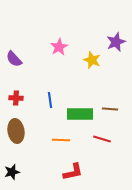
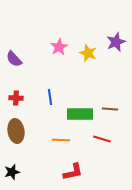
yellow star: moved 4 px left, 7 px up
blue line: moved 3 px up
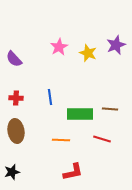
purple star: moved 3 px down
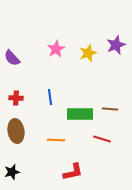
pink star: moved 3 px left, 2 px down
yellow star: rotated 30 degrees clockwise
purple semicircle: moved 2 px left, 1 px up
orange line: moved 5 px left
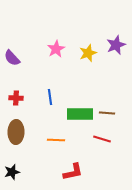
brown line: moved 3 px left, 4 px down
brown ellipse: moved 1 px down; rotated 10 degrees clockwise
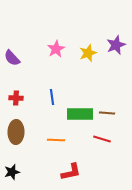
blue line: moved 2 px right
red L-shape: moved 2 px left
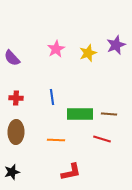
brown line: moved 2 px right, 1 px down
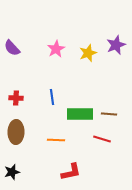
purple semicircle: moved 10 px up
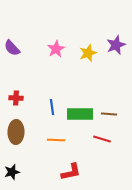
blue line: moved 10 px down
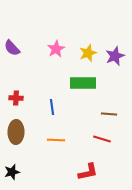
purple star: moved 1 px left, 11 px down
green rectangle: moved 3 px right, 31 px up
red L-shape: moved 17 px right
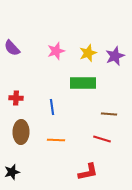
pink star: moved 2 px down; rotated 12 degrees clockwise
brown ellipse: moved 5 px right
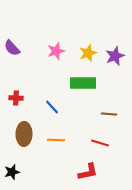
blue line: rotated 35 degrees counterclockwise
brown ellipse: moved 3 px right, 2 px down
red line: moved 2 px left, 4 px down
